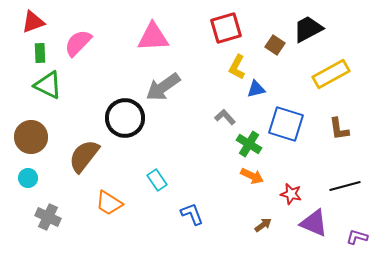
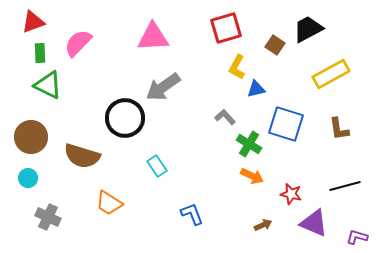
brown semicircle: moved 2 px left; rotated 111 degrees counterclockwise
cyan rectangle: moved 14 px up
brown arrow: rotated 12 degrees clockwise
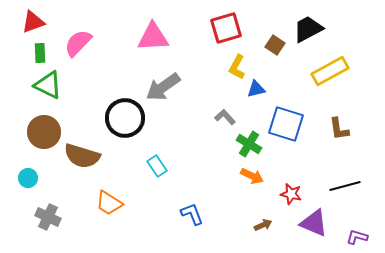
yellow rectangle: moved 1 px left, 3 px up
brown circle: moved 13 px right, 5 px up
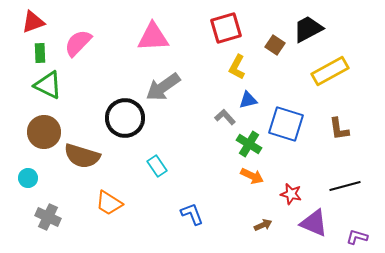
blue triangle: moved 8 px left, 11 px down
